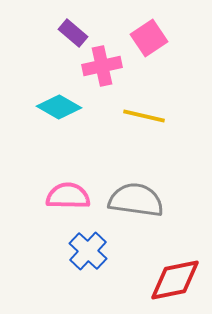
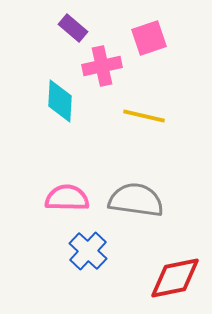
purple rectangle: moved 5 px up
pink square: rotated 15 degrees clockwise
cyan diamond: moved 1 px right, 6 px up; rotated 63 degrees clockwise
pink semicircle: moved 1 px left, 2 px down
red diamond: moved 2 px up
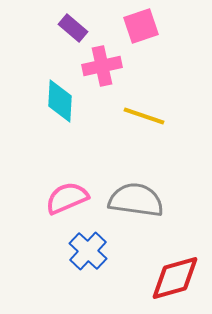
pink square: moved 8 px left, 12 px up
yellow line: rotated 6 degrees clockwise
pink semicircle: rotated 24 degrees counterclockwise
red diamond: rotated 4 degrees counterclockwise
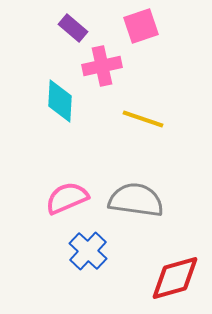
yellow line: moved 1 px left, 3 px down
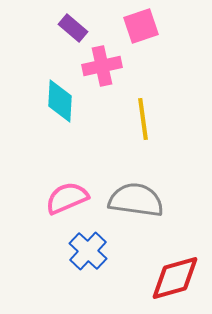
yellow line: rotated 63 degrees clockwise
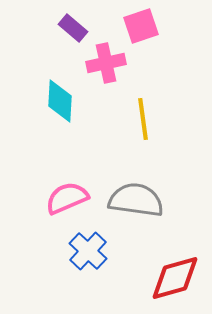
pink cross: moved 4 px right, 3 px up
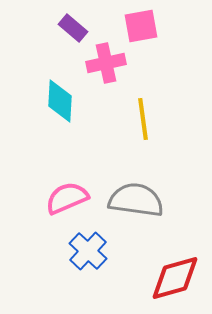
pink square: rotated 9 degrees clockwise
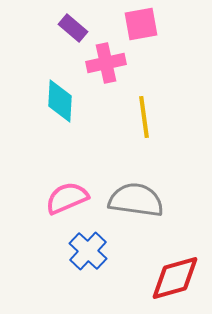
pink square: moved 2 px up
yellow line: moved 1 px right, 2 px up
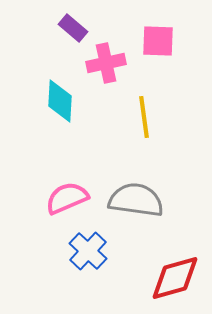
pink square: moved 17 px right, 17 px down; rotated 12 degrees clockwise
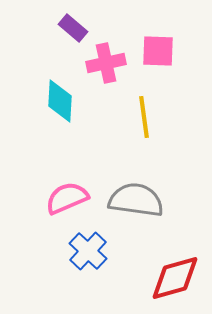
pink square: moved 10 px down
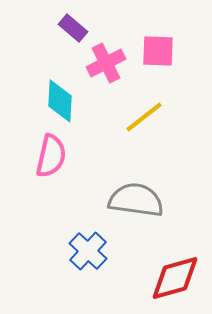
pink cross: rotated 15 degrees counterclockwise
yellow line: rotated 60 degrees clockwise
pink semicircle: moved 16 px left, 42 px up; rotated 126 degrees clockwise
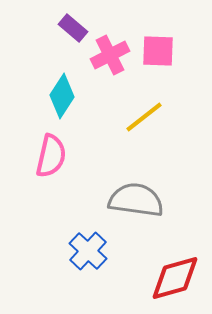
pink cross: moved 4 px right, 8 px up
cyan diamond: moved 2 px right, 5 px up; rotated 30 degrees clockwise
